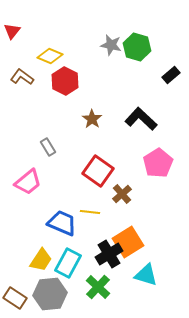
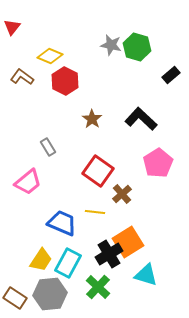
red triangle: moved 4 px up
yellow line: moved 5 px right
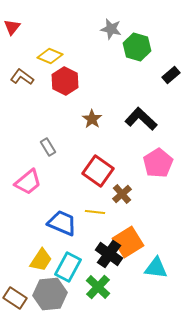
gray star: moved 16 px up
black cross: rotated 24 degrees counterclockwise
cyan rectangle: moved 4 px down
cyan triangle: moved 10 px right, 7 px up; rotated 10 degrees counterclockwise
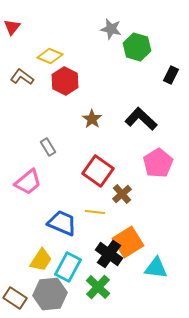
black rectangle: rotated 24 degrees counterclockwise
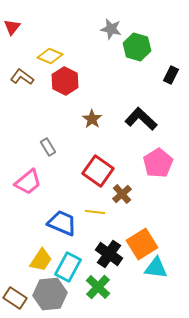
orange square: moved 14 px right, 2 px down
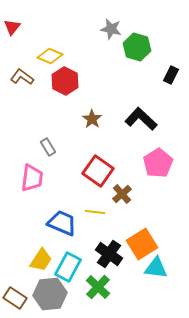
pink trapezoid: moved 4 px right, 4 px up; rotated 44 degrees counterclockwise
